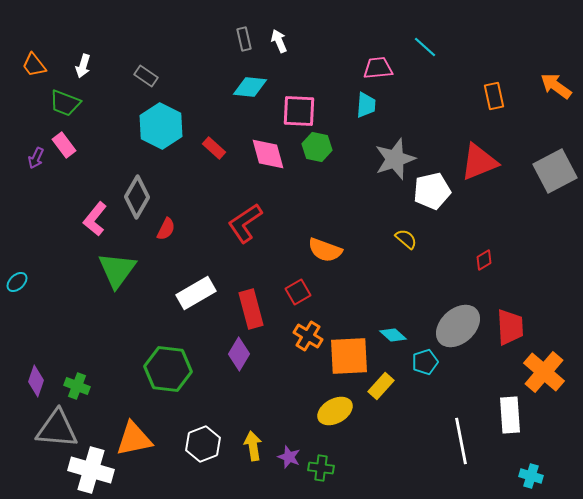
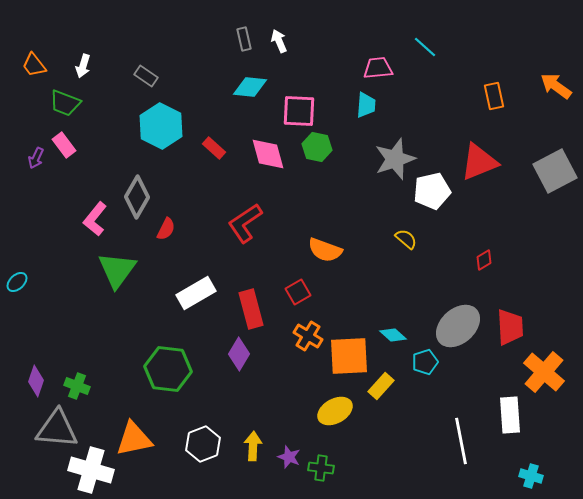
yellow arrow at (253, 446): rotated 12 degrees clockwise
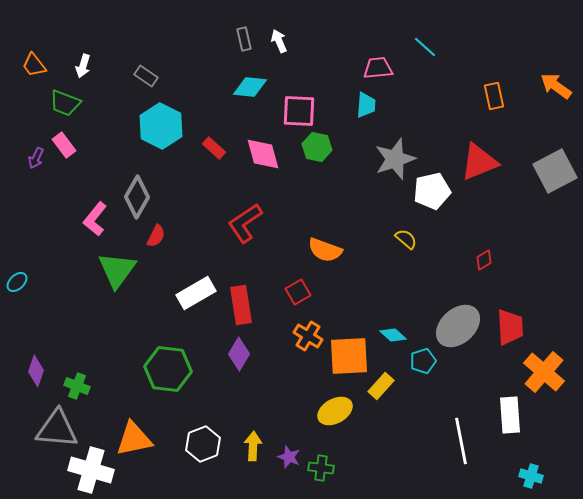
pink diamond at (268, 154): moved 5 px left
red semicircle at (166, 229): moved 10 px left, 7 px down
red rectangle at (251, 309): moved 10 px left, 4 px up; rotated 6 degrees clockwise
cyan pentagon at (425, 362): moved 2 px left, 1 px up
purple diamond at (36, 381): moved 10 px up
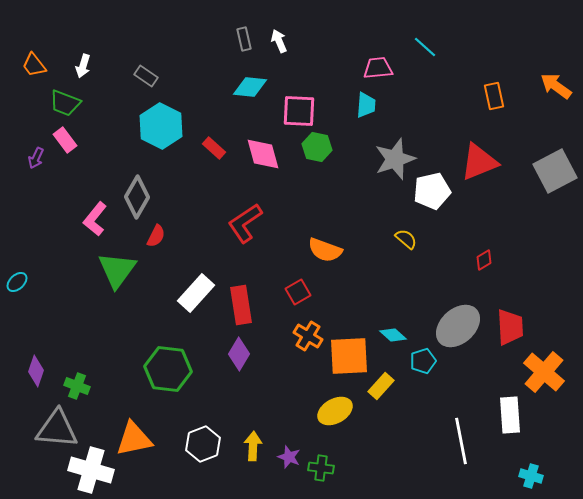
pink rectangle at (64, 145): moved 1 px right, 5 px up
white rectangle at (196, 293): rotated 18 degrees counterclockwise
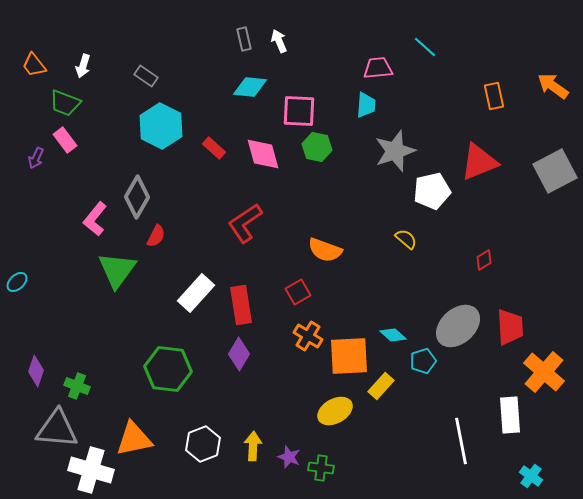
orange arrow at (556, 86): moved 3 px left
gray star at (395, 159): moved 8 px up
cyan cross at (531, 476): rotated 20 degrees clockwise
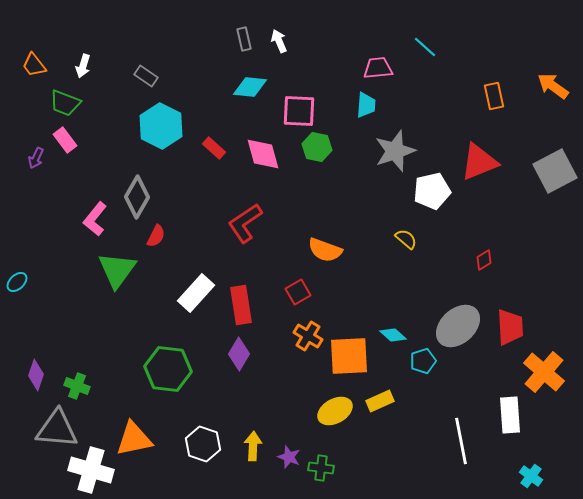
purple diamond at (36, 371): moved 4 px down
yellow rectangle at (381, 386): moved 1 px left, 15 px down; rotated 24 degrees clockwise
white hexagon at (203, 444): rotated 20 degrees counterclockwise
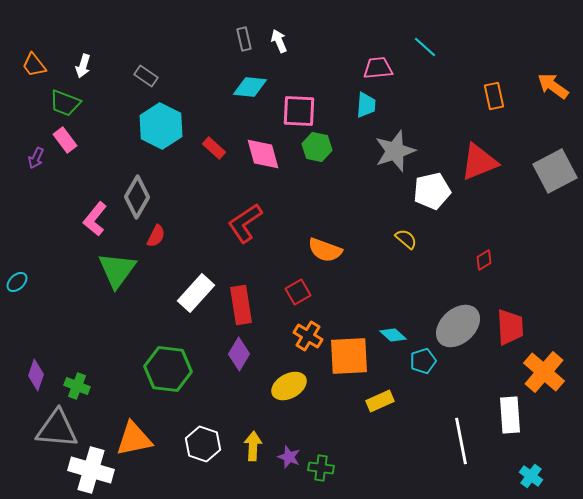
yellow ellipse at (335, 411): moved 46 px left, 25 px up
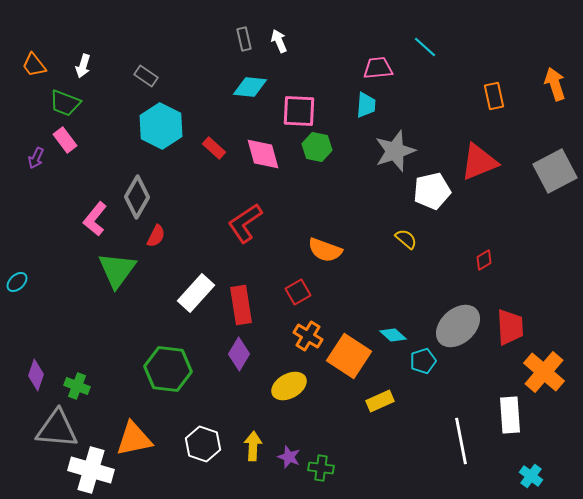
orange arrow at (553, 86): moved 2 px right, 2 px up; rotated 36 degrees clockwise
orange square at (349, 356): rotated 36 degrees clockwise
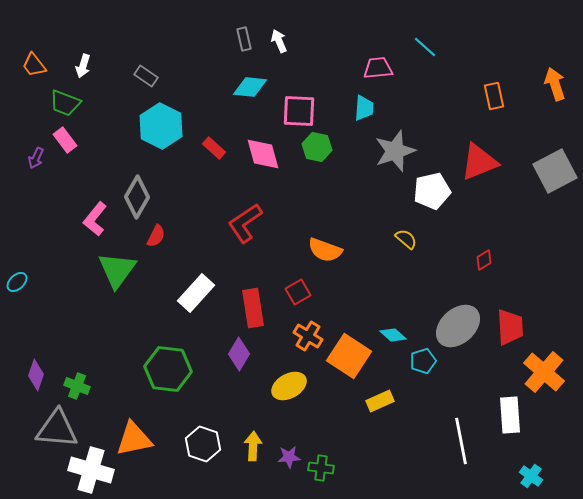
cyan trapezoid at (366, 105): moved 2 px left, 3 px down
red rectangle at (241, 305): moved 12 px right, 3 px down
purple star at (289, 457): rotated 25 degrees counterclockwise
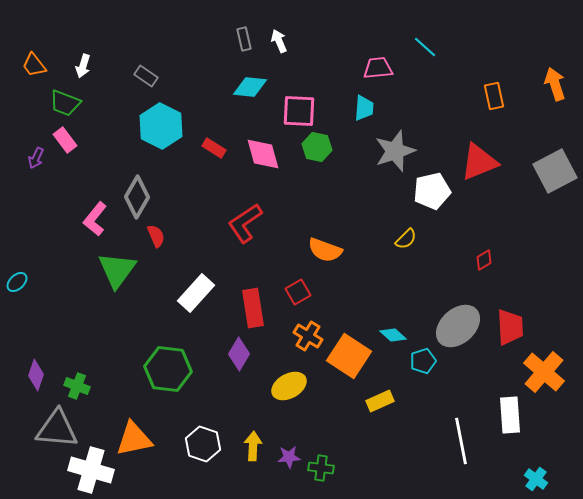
red rectangle at (214, 148): rotated 10 degrees counterclockwise
red semicircle at (156, 236): rotated 50 degrees counterclockwise
yellow semicircle at (406, 239): rotated 95 degrees clockwise
cyan cross at (531, 476): moved 5 px right, 3 px down
